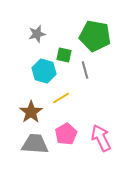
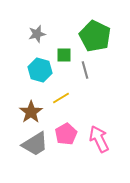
green pentagon: rotated 16 degrees clockwise
green square: rotated 14 degrees counterclockwise
cyan hexagon: moved 4 px left, 1 px up
pink arrow: moved 2 px left, 1 px down
gray trapezoid: rotated 144 degrees clockwise
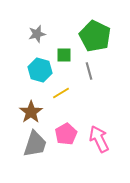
gray line: moved 4 px right, 1 px down
yellow line: moved 5 px up
gray trapezoid: rotated 40 degrees counterclockwise
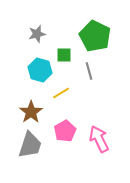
pink pentagon: moved 1 px left, 3 px up
gray trapezoid: moved 5 px left, 1 px down
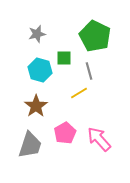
green square: moved 3 px down
yellow line: moved 18 px right
brown star: moved 5 px right, 6 px up
pink pentagon: moved 2 px down
pink arrow: rotated 16 degrees counterclockwise
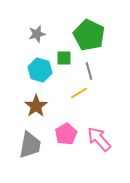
green pentagon: moved 6 px left, 1 px up
pink pentagon: moved 1 px right, 1 px down
gray trapezoid: rotated 8 degrees counterclockwise
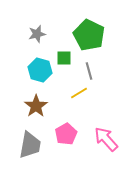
pink arrow: moved 7 px right
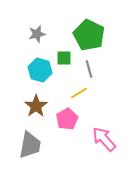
gray line: moved 2 px up
pink pentagon: moved 1 px right, 15 px up
pink arrow: moved 2 px left
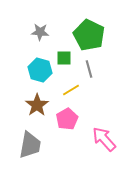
gray star: moved 3 px right, 2 px up; rotated 18 degrees clockwise
yellow line: moved 8 px left, 3 px up
brown star: moved 1 px right, 1 px up
